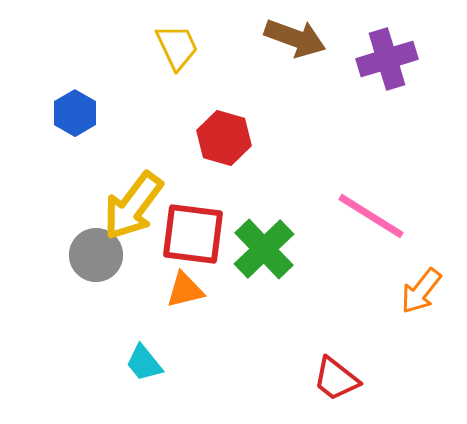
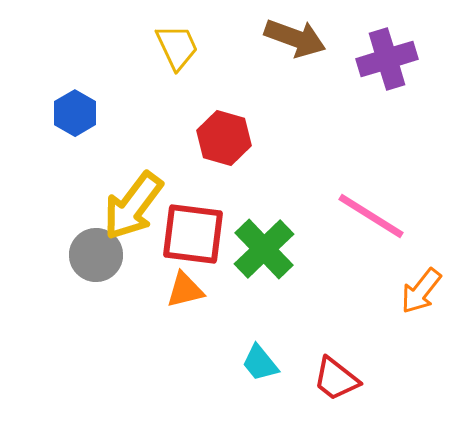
cyan trapezoid: moved 116 px right
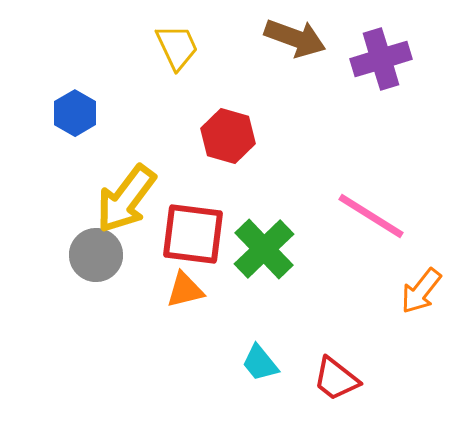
purple cross: moved 6 px left
red hexagon: moved 4 px right, 2 px up
yellow arrow: moved 7 px left, 7 px up
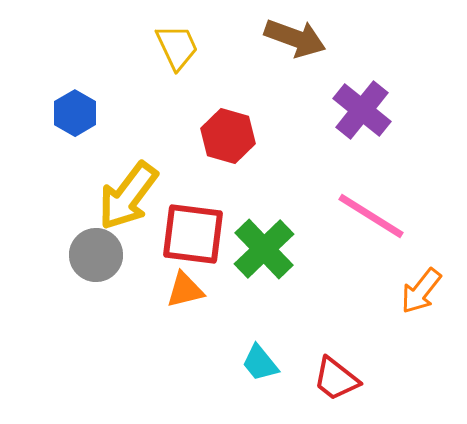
purple cross: moved 19 px left, 51 px down; rotated 34 degrees counterclockwise
yellow arrow: moved 2 px right, 3 px up
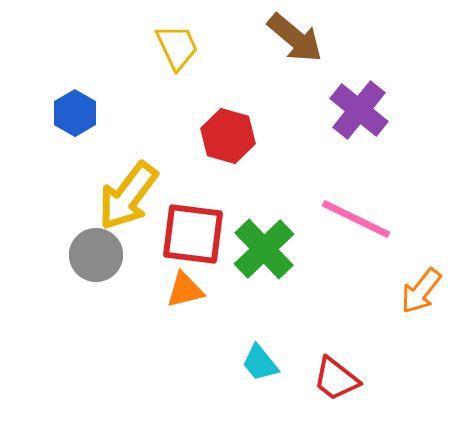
brown arrow: rotated 20 degrees clockwise
purple cross: moved 3 px left
pink line: moved 15 px left, 3 px down; rotated 6 degrees counterclockwise
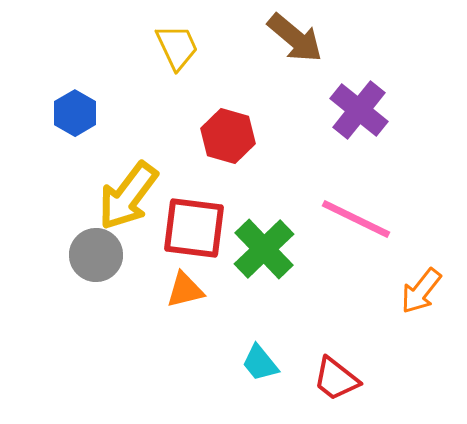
red square: moved 1 px right, 6 px up
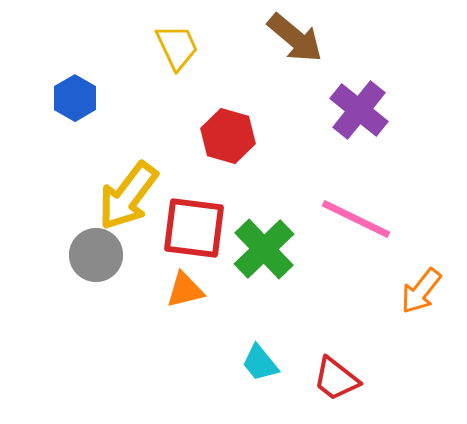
blue hexagon: moved 15 px up
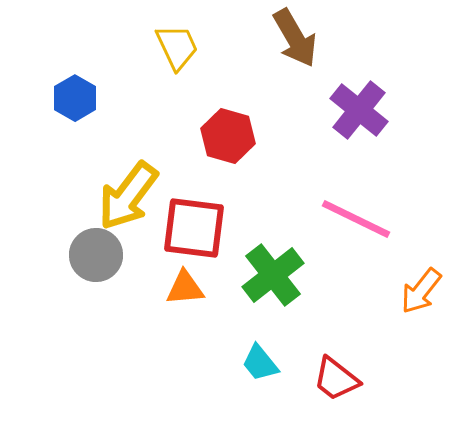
brown arrow: rotated 20 degrees clockwise
green cross: moved 9 px right, 26 px down; rotated 6 degrees clockwise
orange triangle: moved 2 px up; rotated 9 degrees clockwise
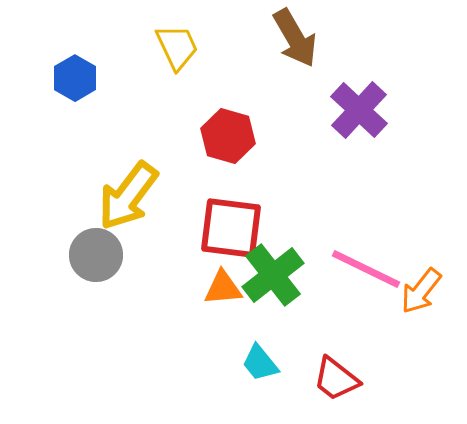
blue hexagon: moved 20 px up
purple cross: rotated 4 degrees clockwise
pink line: moved 10 px right, 50 px down
red square: moved 37 px right
orange triangle: moved 38 px right
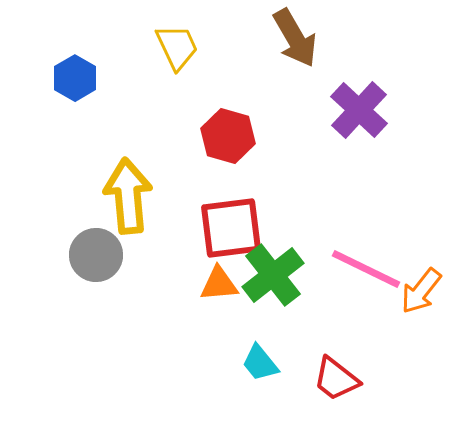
yellow arrow: rotated 138 degrees clockwise
red square: rotated 14 degrees counterclockwise
orange triangle: moved 4 px left, 4 px up
